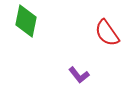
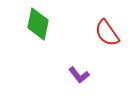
green diamond: moved 12 px right, 3 px down
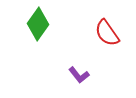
green diamond: rotated 24 degrees clockwise
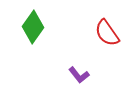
green diamond: moved 5 px left, 3 px down
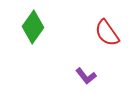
purple L-shape: moved 7 px right, 1 px down
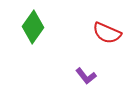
red semicircle: rotated 32 degrees counterclockwise
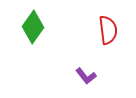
red semicircle: moved 1 px right, 3 px up; rotated 120 degrees counterclockwise
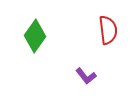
green diamond: moved 2 px right, 9 px down
